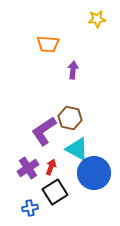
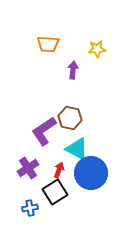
yellow star: moved 30 px down
red arrow: moved 8 px right, 3 px down
blue circle: moved 3 px left
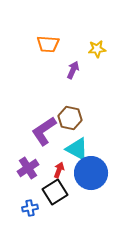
purple arrow: rotated 18 degrees clockwise
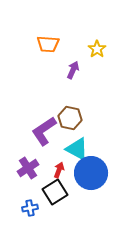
yellow star: rotated 30 degrees counterclockwise
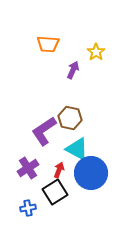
yellow star: moved 1 px left, 3 px down
blue cross: moved 2 px left
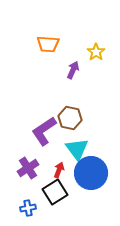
cyan triangle: rotated 25 degrees clockwise
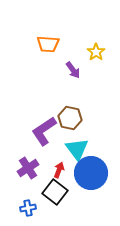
purple arrow: rotated 120 degrees clockwise
black square: rotated 20 degrees counterclockwise
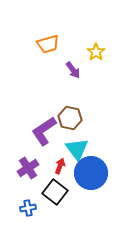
orange trapezoid: rotated 20 degrees counterclockwise
red arrow: moved 1 px right, 4 px up
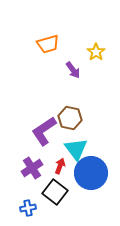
cyan triangle: moved 1 px left
purple cross: moved 4 px right
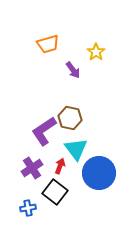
blue circle: moved 8 px right
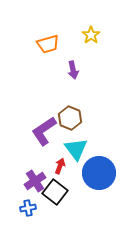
yellow star: moved 5 px left, 17 px up
purple arrow: rotated 24 degrees clockwise
brown hexagon: rotated 10 degrees clockwise
purple cross: moved 3 px right, 13 px down
